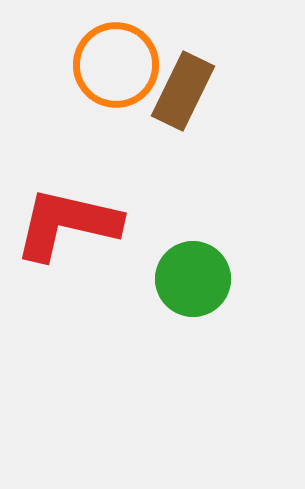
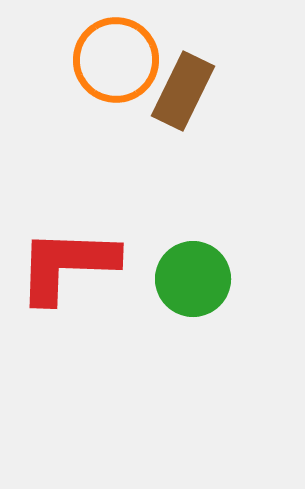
orange circle: moved 5 px up
red L-shape: moved 41 px down; rotated 11 degrees counterclockwise
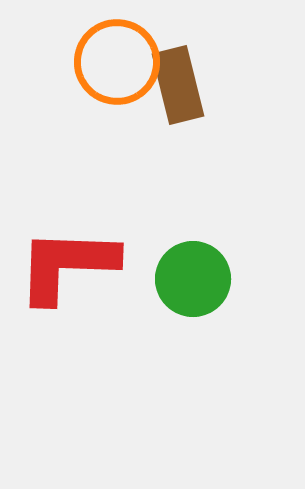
orange circle: moved 1 px right, 2 px down
brown rectangle: moved 5 px left, 6 px up; rotated 40 degrees counterclockwise
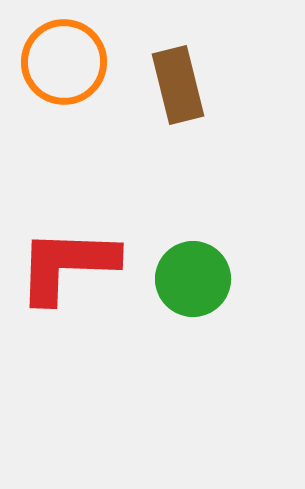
orange circle: moved 53 px left
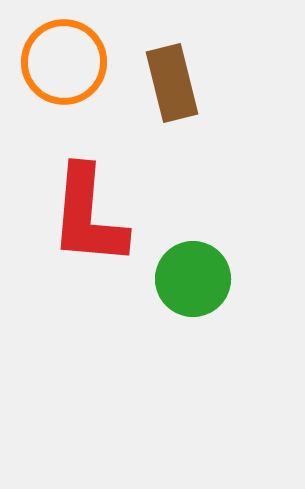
brown rectangle: moved 6 px left, 2 px up
red L-shape: moved 21 px right, 49 px up; rotated 87 degrees counterclockwise
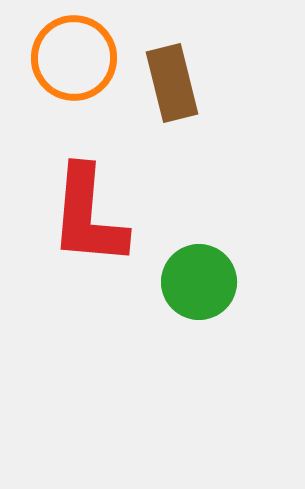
orange circle: moved 10 px right, 4 px up
green circle: moved 6 px right, 3 px down
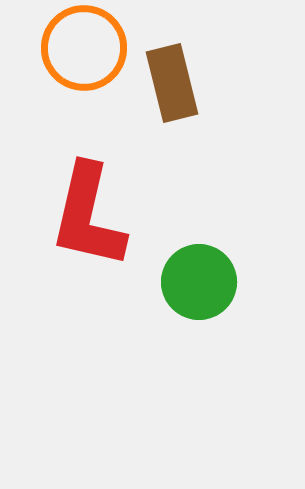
orange circle: moved 10 px right, 10 px up
red L-shape: rotated 8 degrees clockwise
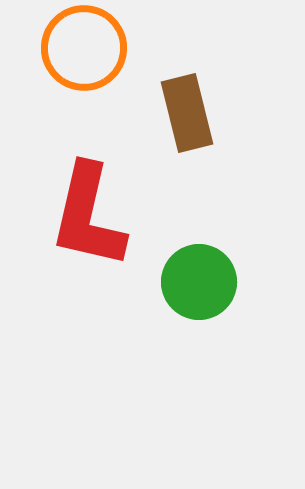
brown rectangle: moved 15 px right, 30 px down
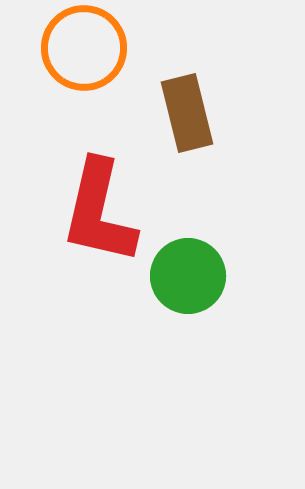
red L-shape: moved 11 px right, 4 px up
green circle: moved 11 px left, 6 px up
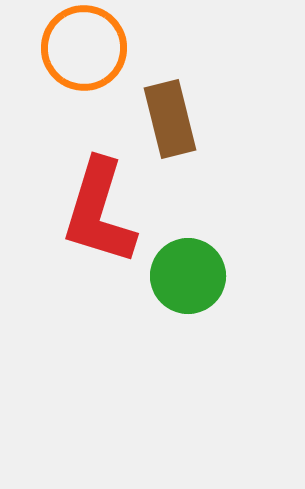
brown rectangle: moved 17 px left, 6 px down
red L-shape: rotated 4 degrees clockwise
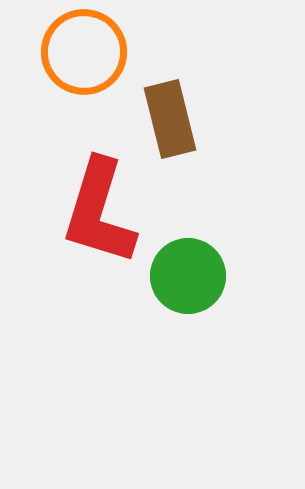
orange circle: moved 4 px down
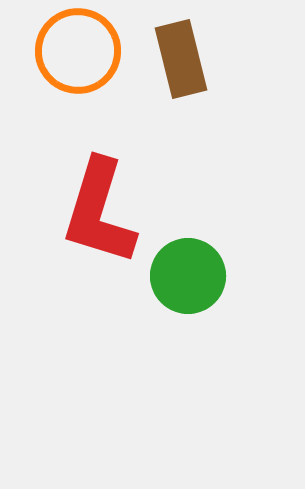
orange circle: moved 6 px left, 1 px up
brown rectangle: moved 11 px right, 60 px up
